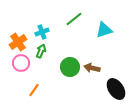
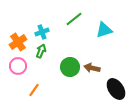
pink circle: moved 3 px left, 3 px down
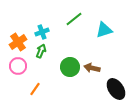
orange line: moved 1 px right, 1 px up
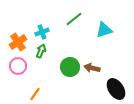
orange line: moved 5 px down
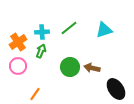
green line: moved 5 px left, 9 px down
cyan cross: rotated 16 degrees clockwise
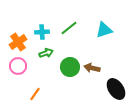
green arrow: moved 5 px right, 2 px down; rotated 48 degrees clockwise
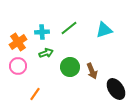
brown arrow: moved 3 px down; rotated 126 degrees counterclockwise
